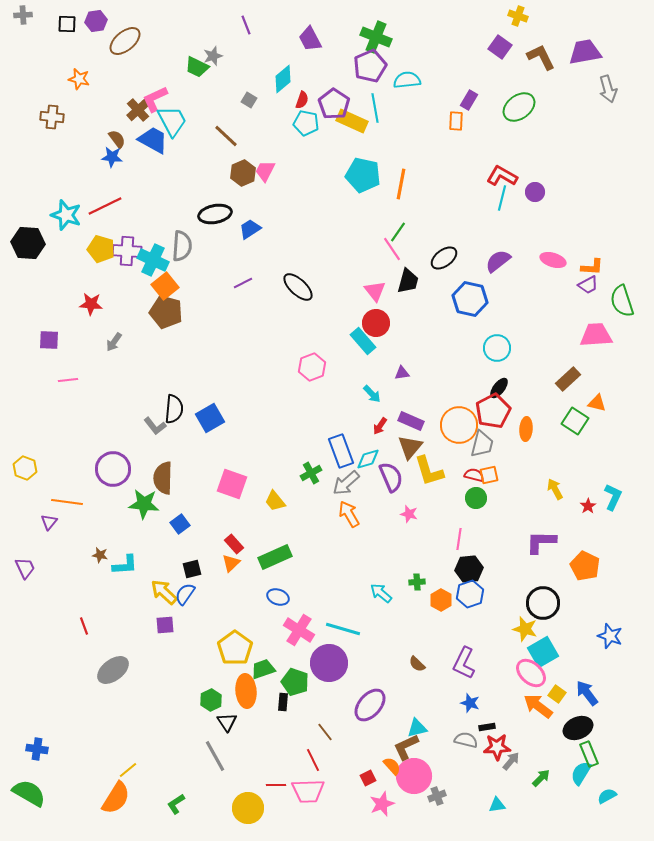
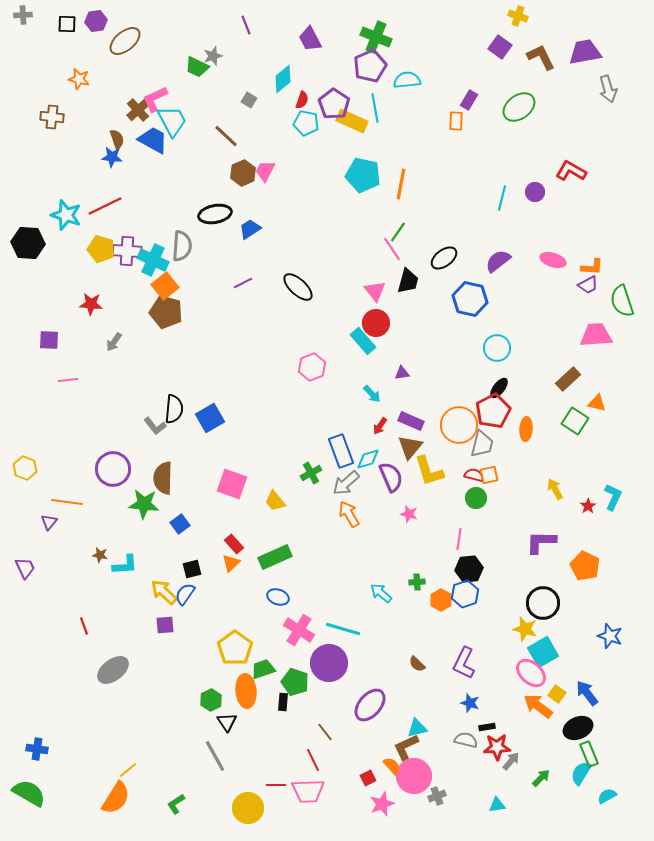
brown semicircle at (117, 139): rotated 18 degrees clockwise
red L-shape at (502, 176): moved 69 px right, 5 px up
blue hexagon at (470, 594): moved 5 px left
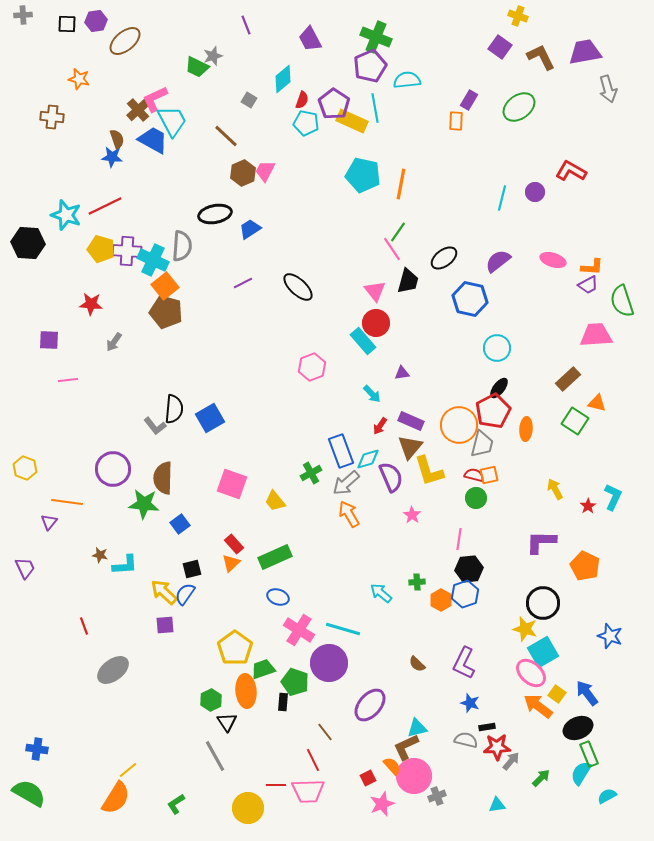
pink star at (409, 514): moved 3 px right, 1 px down; rotated 18 degrees clockwise
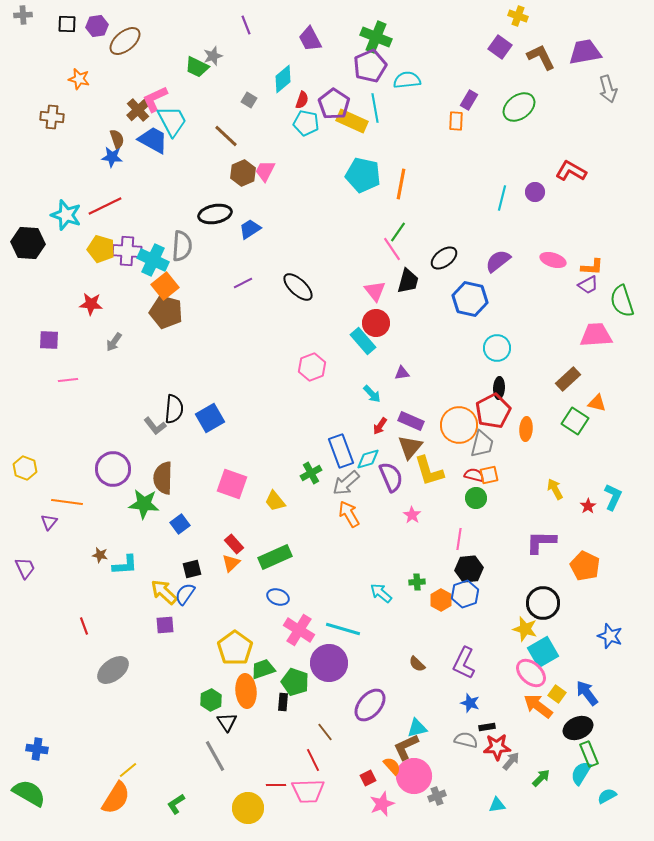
purple hexagon at (96, 21): moved 1 px right, 5 px down
black ellipse at (499, 388): rotated 35 degrees counterclockwise
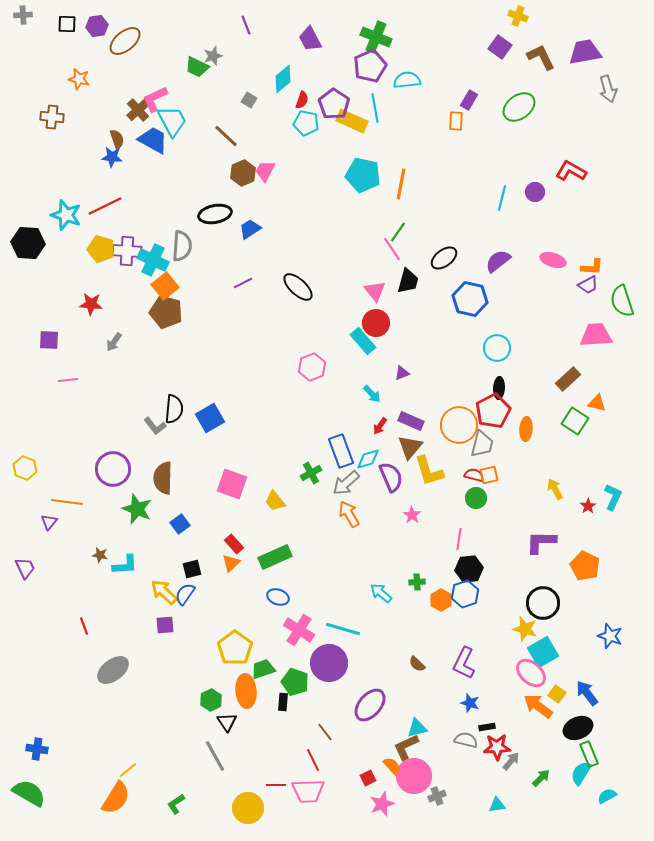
purple triangle at (402, 373): rotated 14 degrees counterclockwise
green star at (144, 504): moved 7 px left, 5 px down; rotated 16 degrees clockwise
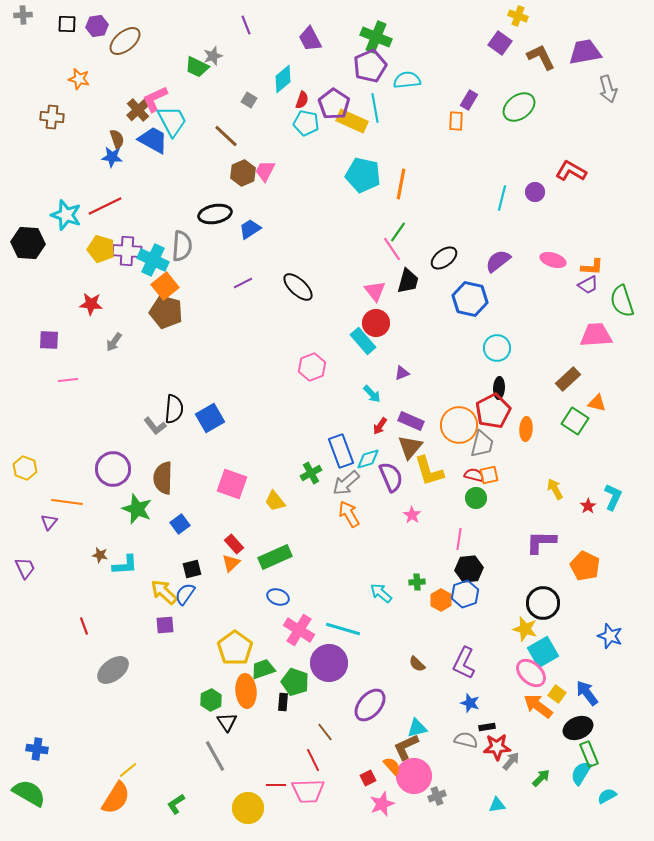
purple square at (500, 47): moved 4 px up
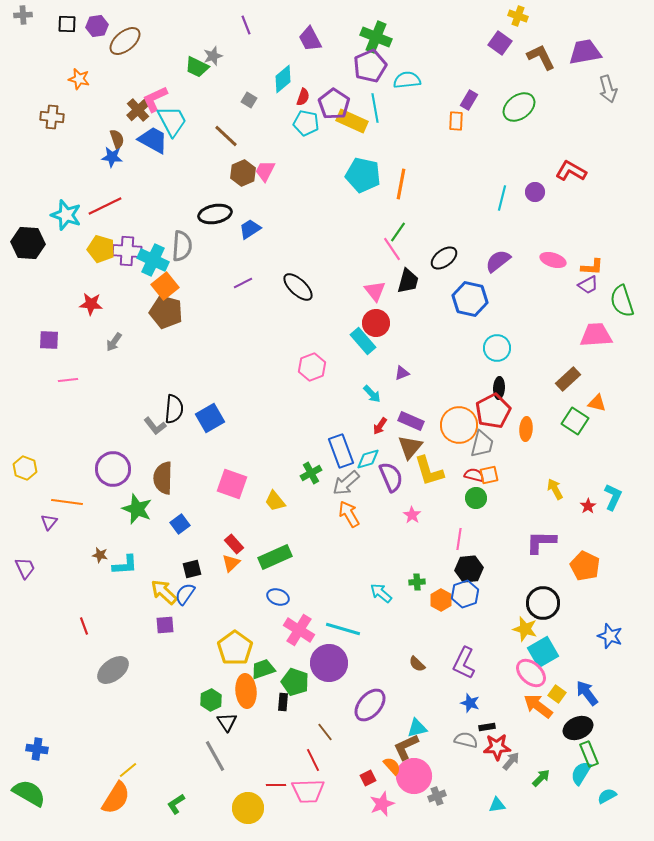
red semicircle at (302, 100): moved 1 px right, 3 px up
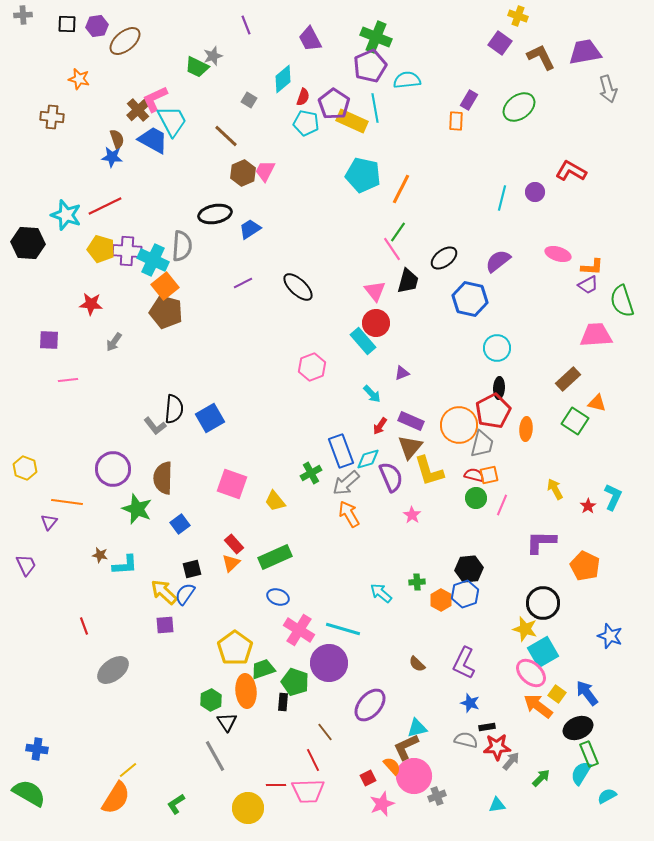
orange line at (401, 184): moved 5 px down; rotated 16 degrees clockwise
pink ellipse at (553, 260): moved 5 px right, 6 px up
pink line at (459, 539): moved 43 px right, 34 px up; rotated 15 degrees clockwise
purple trapezoid at (25, 568): moved 1 px right, 3 px up
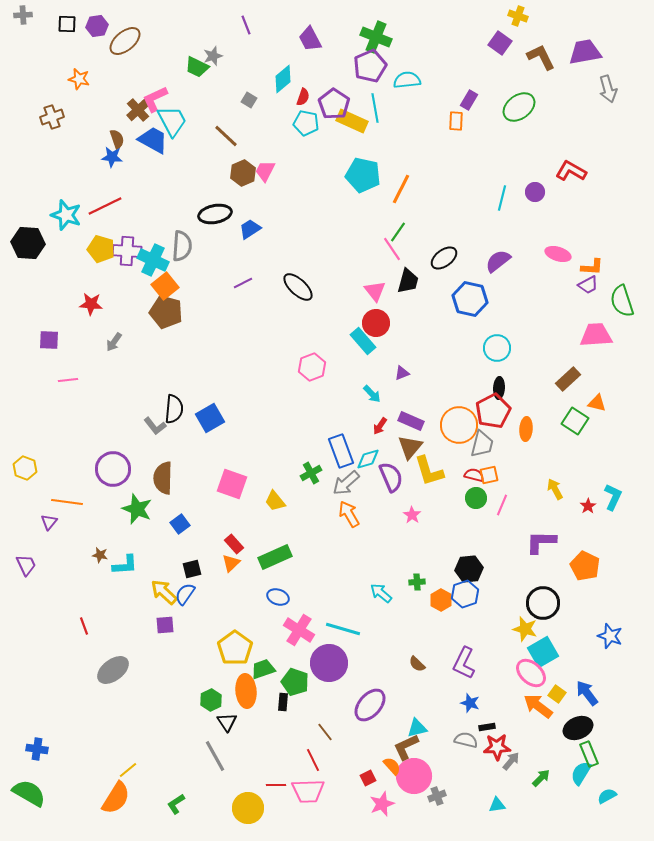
brown cross at (52, 117): rotated 25 degrees counterclockwise
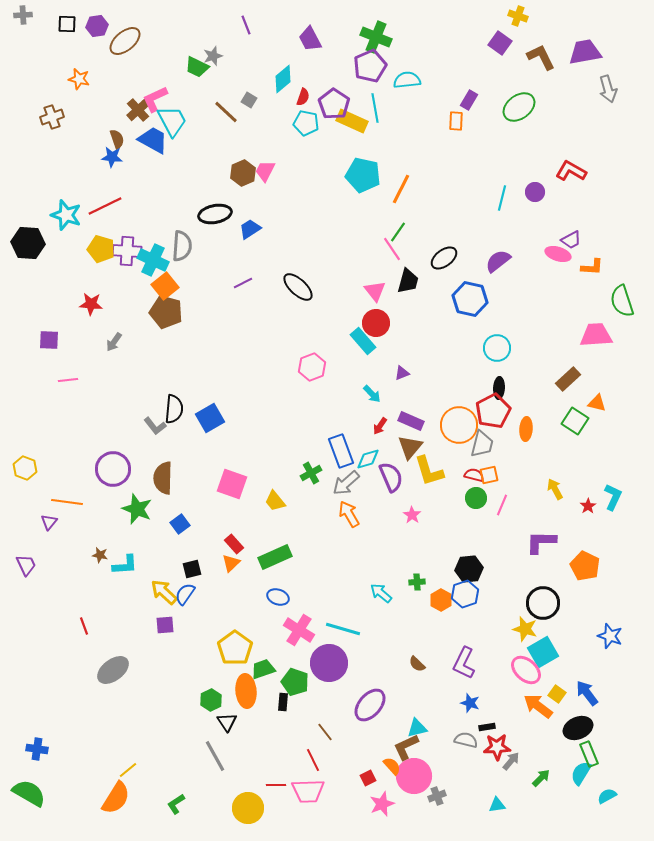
brown line at (226, 136): moved 24 px up
purple trapezoid at (588, 285): moved 17 px left, 45 px up
pink ellipse at (531, 673): moved 5 px left, 3 px up
